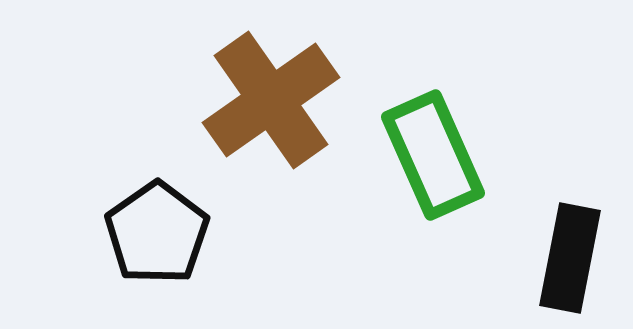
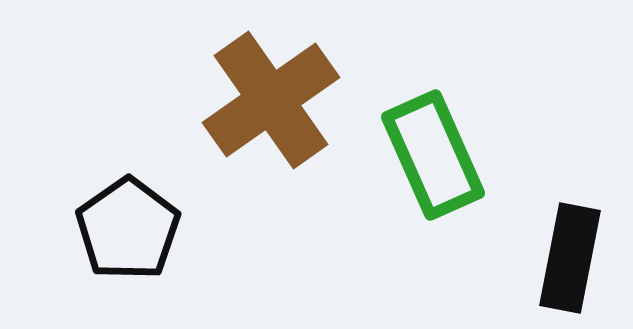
black pentagon: moved 29 px left, 4 px up
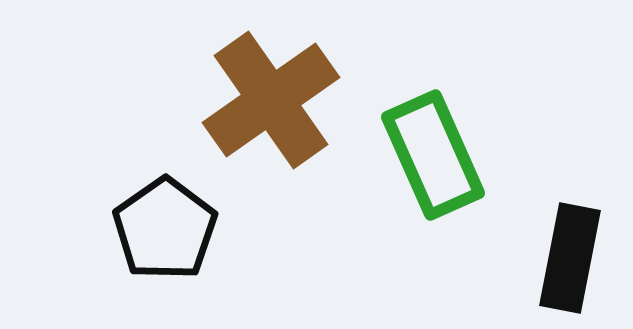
black pentagon: moved 37 px right
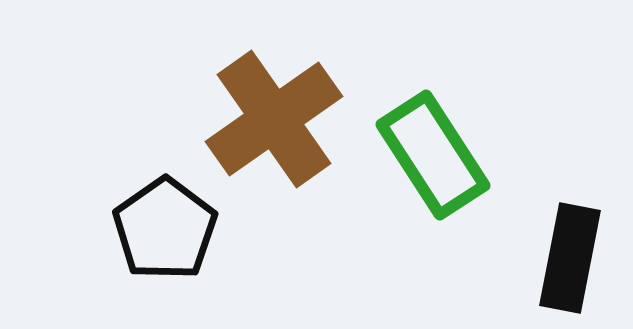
brown cross: moved 3 px right, 19 px down
green rectangle: rotated 9 degrees counterclockwise
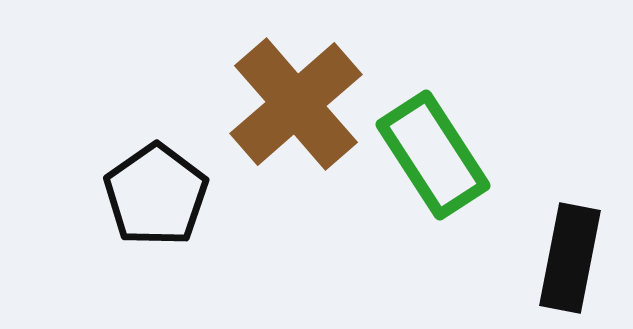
brown cross: moved 22 px right, 15 px up; rotated 6 degrees counterclockwise
black pentagon: moved 9 px left, 34 px up
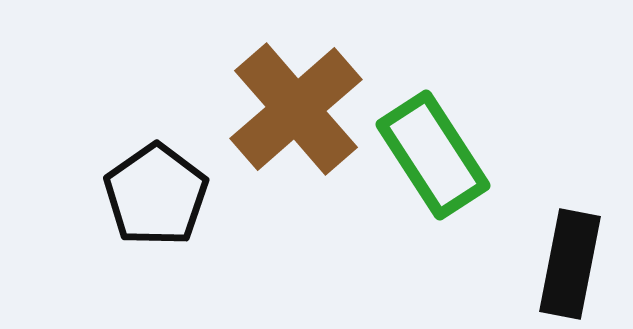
brown cross: moved 5 px down
black rectangle: moved 6 px down
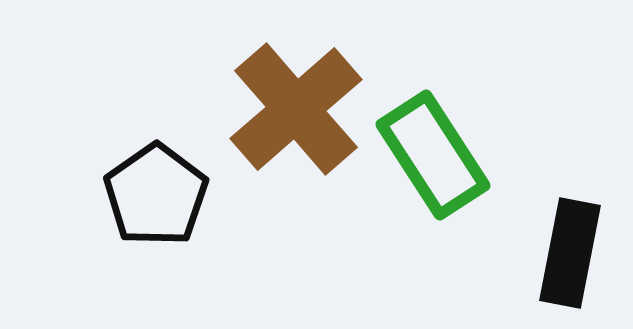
black rectangle: moved 11 px up
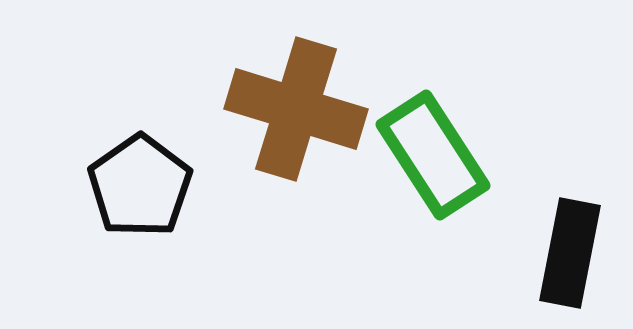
brown cross: rotated 32 degrees counterclockwise
black pentagon: moved 16 px left, 9 px up
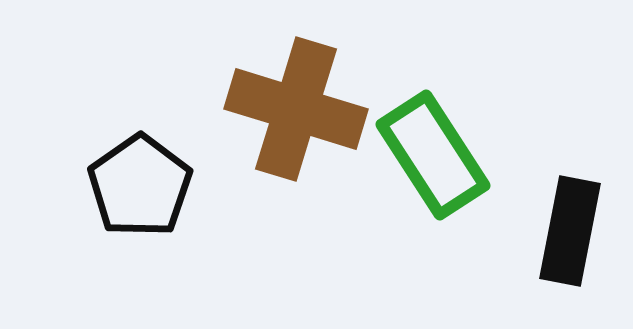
black rectangle: moved 22 px up
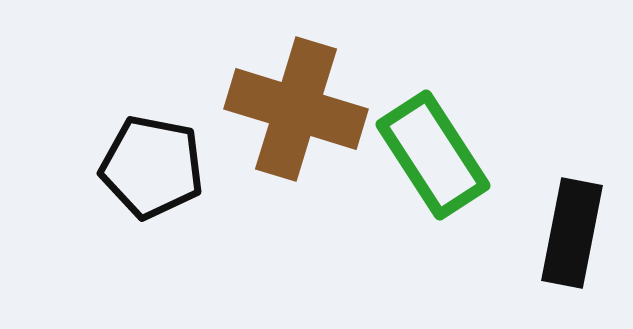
black pentagon: moved 12 px right, 19 px up; rotated 26 degrees counterclockwise
black rectangle: moved 2 px right, 2 px down
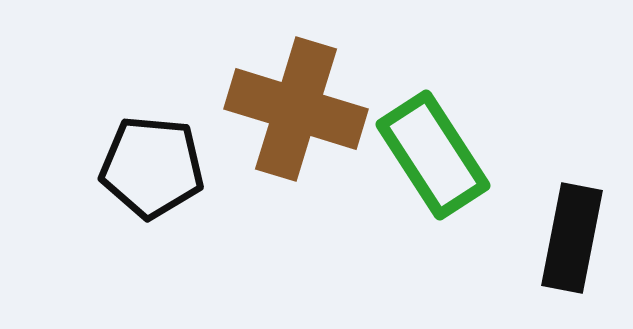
black pentagon: rotated 6 degrees counterclockwise
black rectangle: moved 5 px down
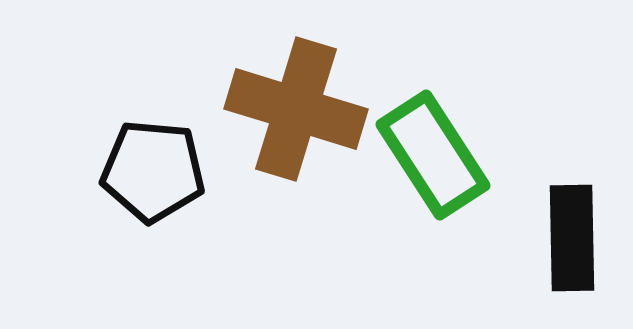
black pentagon: moved 1 px right, 4 px down
black rectangle: rotated 12 degrees counterclockwise
